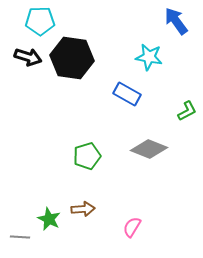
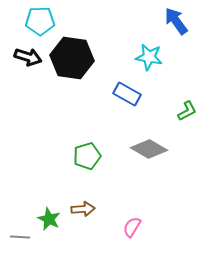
gray diamond: rotated 9 degrees clockwise
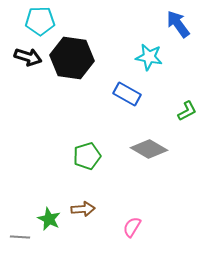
blue arrow: moved 2 px right, 3 px down
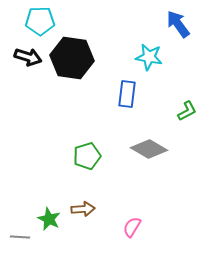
blue rectangle: rotated 68 degrees clockwise
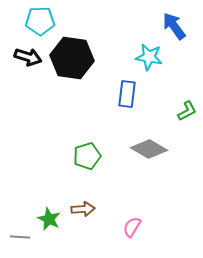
blue arrow: moved 4 px left, 2 px down
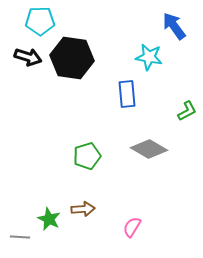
blue rectangle: rotated 12 degrees counterclockwise
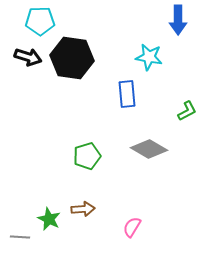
blue arrow: moved 4 px right, 6 px up; rotated 144 degrees counterclockwise
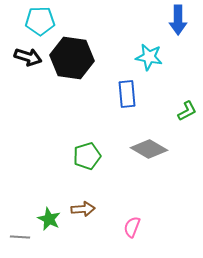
pink semicircle: rotated 10 degrees counterclockwise
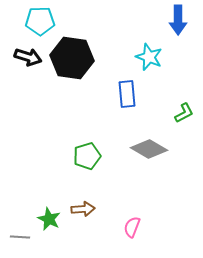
cyan star: rotated 12 degrees clockwise
green L-shape: moved 3 px left, 2 px down
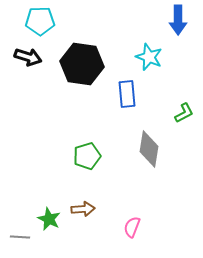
black hexagon: moved 10 px right, 6 px down
gray diamond: rotated 69 degrees clockwise
